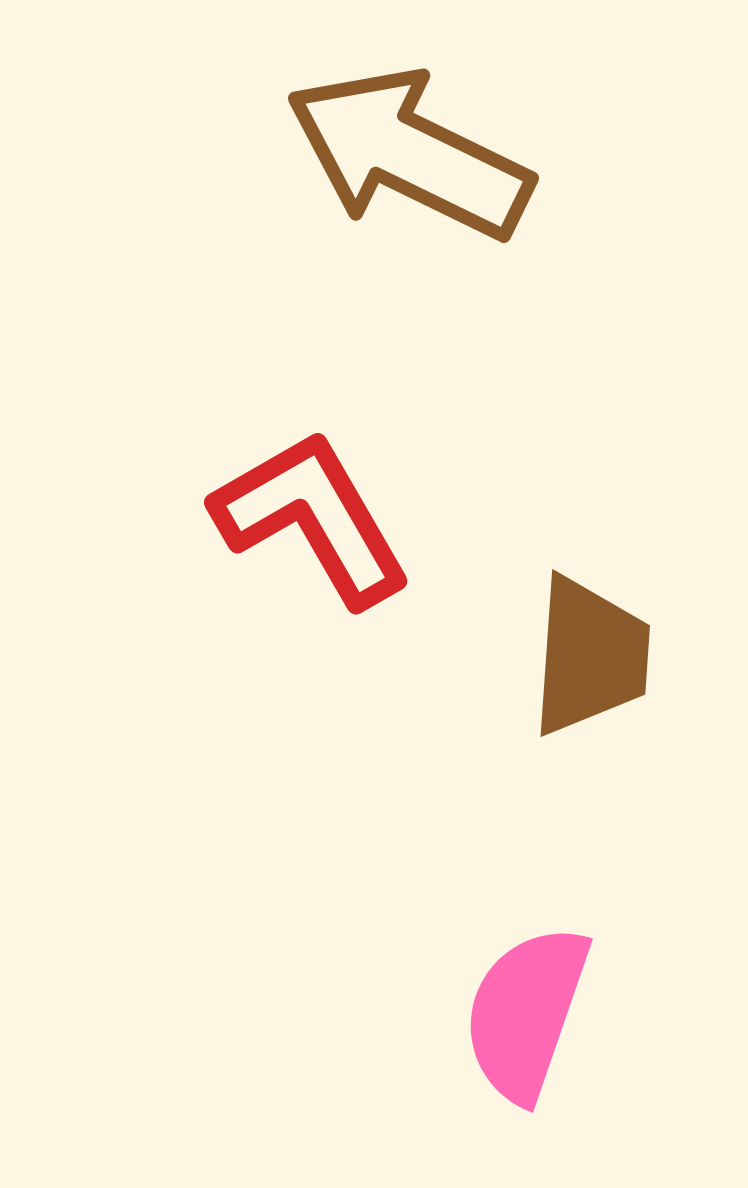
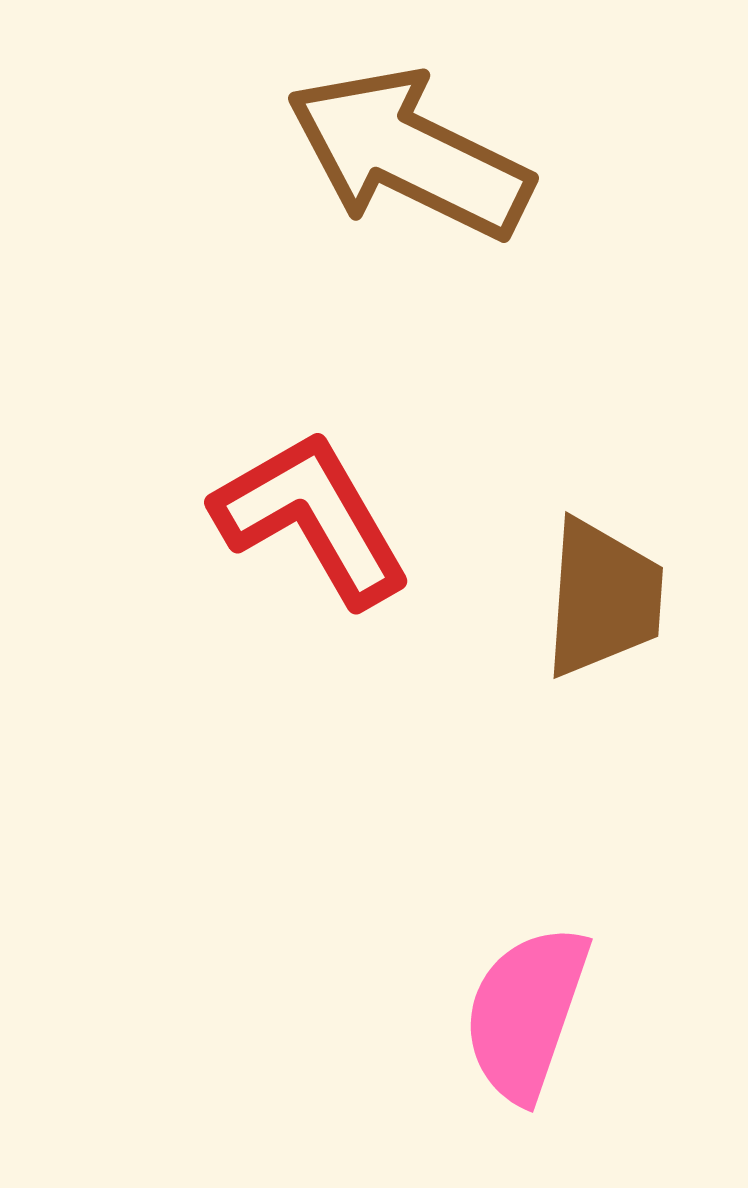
brown trapezoid: moved 13 px right, 58 px up
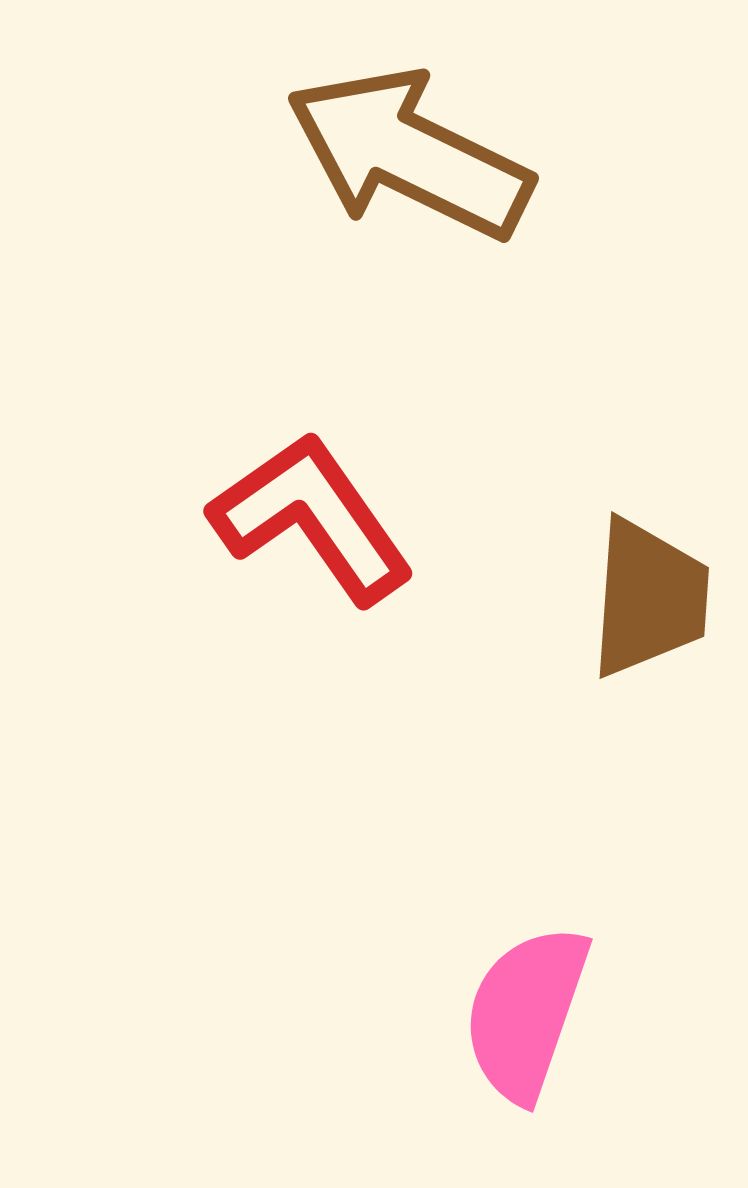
red L-shape: rotated 5 degrees counterclockwise
brown trapezoid: moved 46 px right
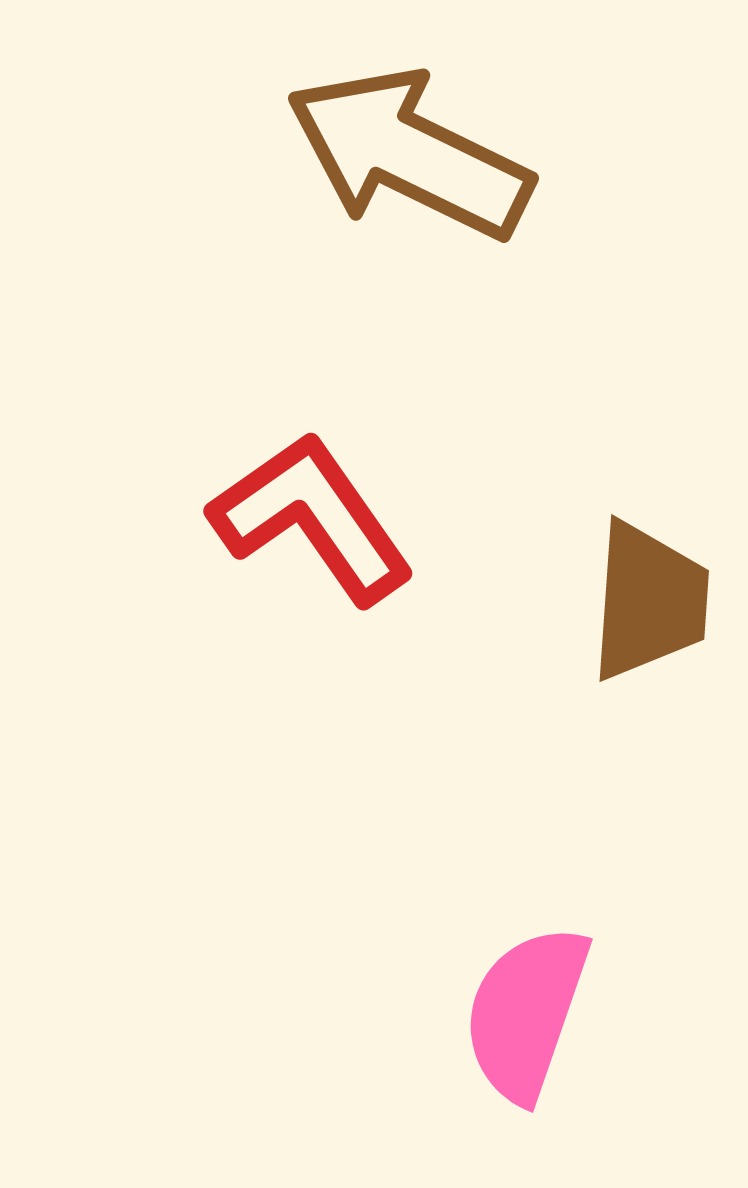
brown trapezoid: moved 3 px down
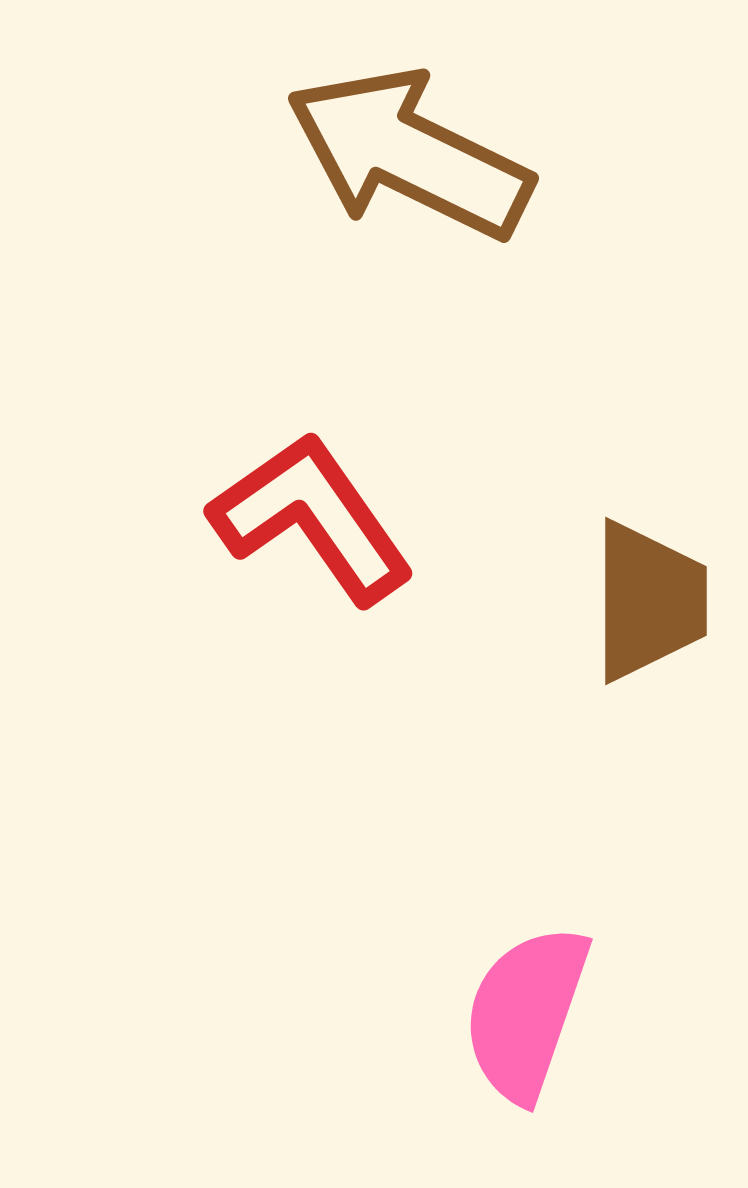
brown trapezoid: rotated 4 degrees counterclockwise
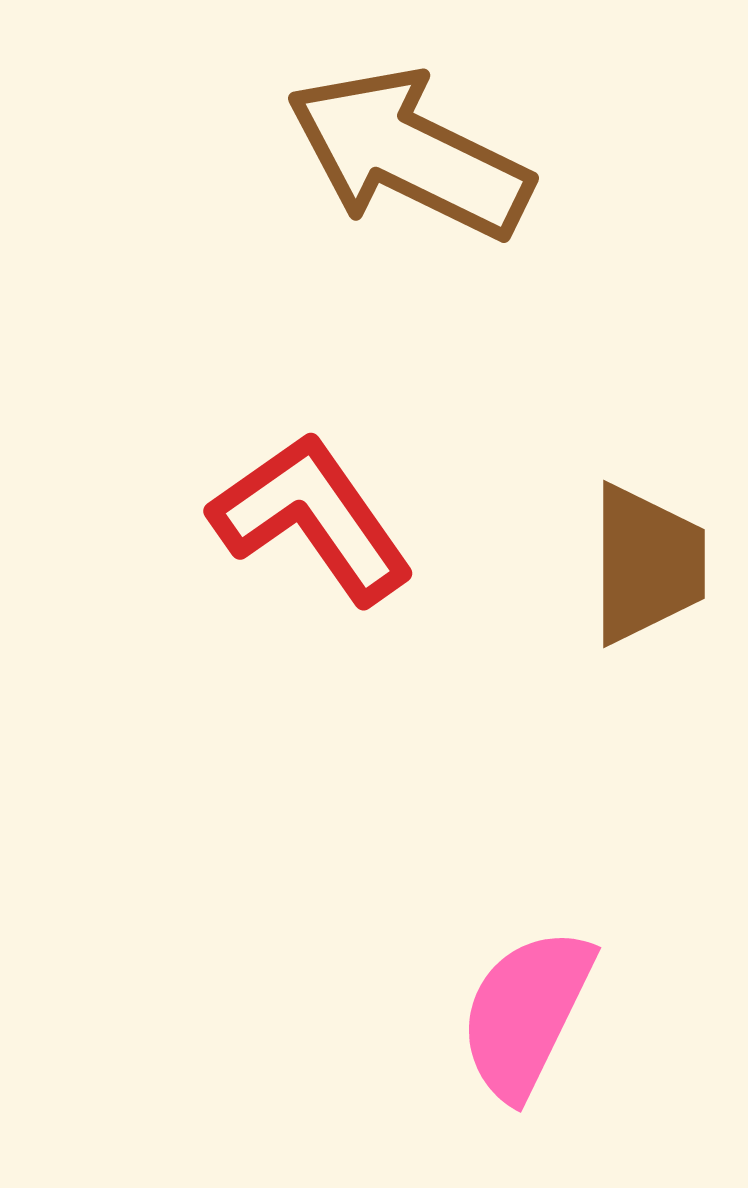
brown trapezoid: moved 2 px left, 37 px up
pink semicircle: rotated 7 degrees clockwise
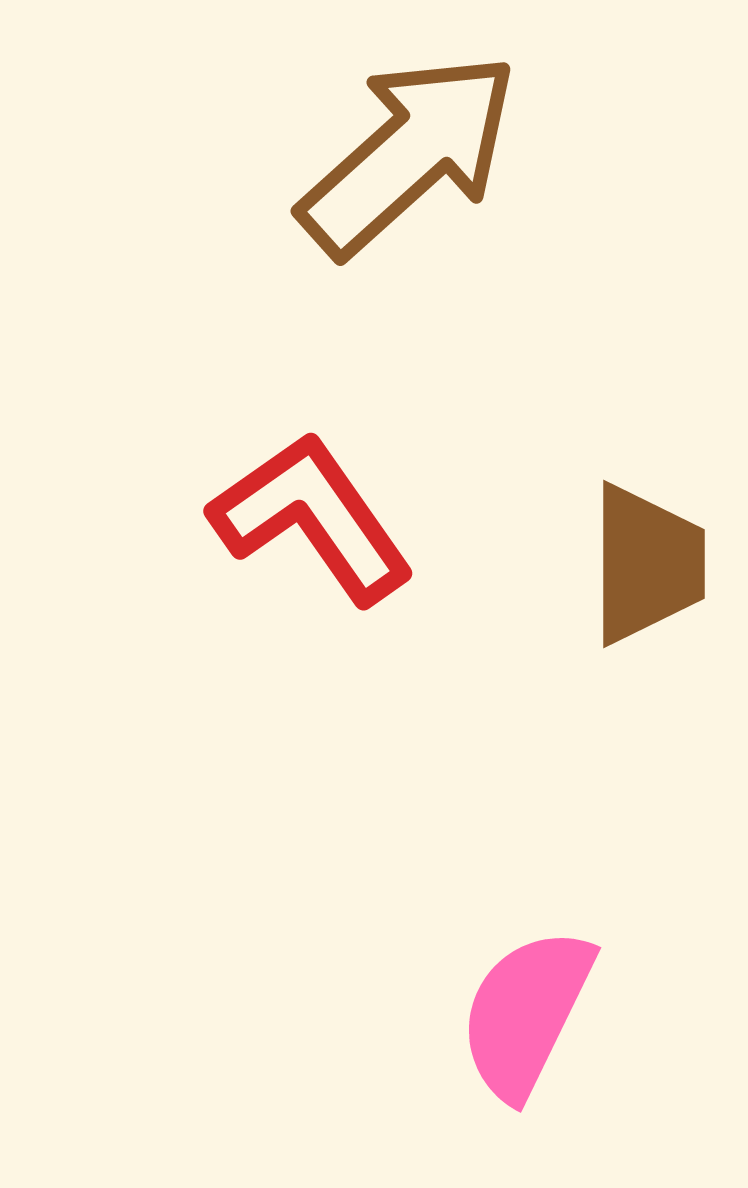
brown arrow: rotated 112 degrees clockwise
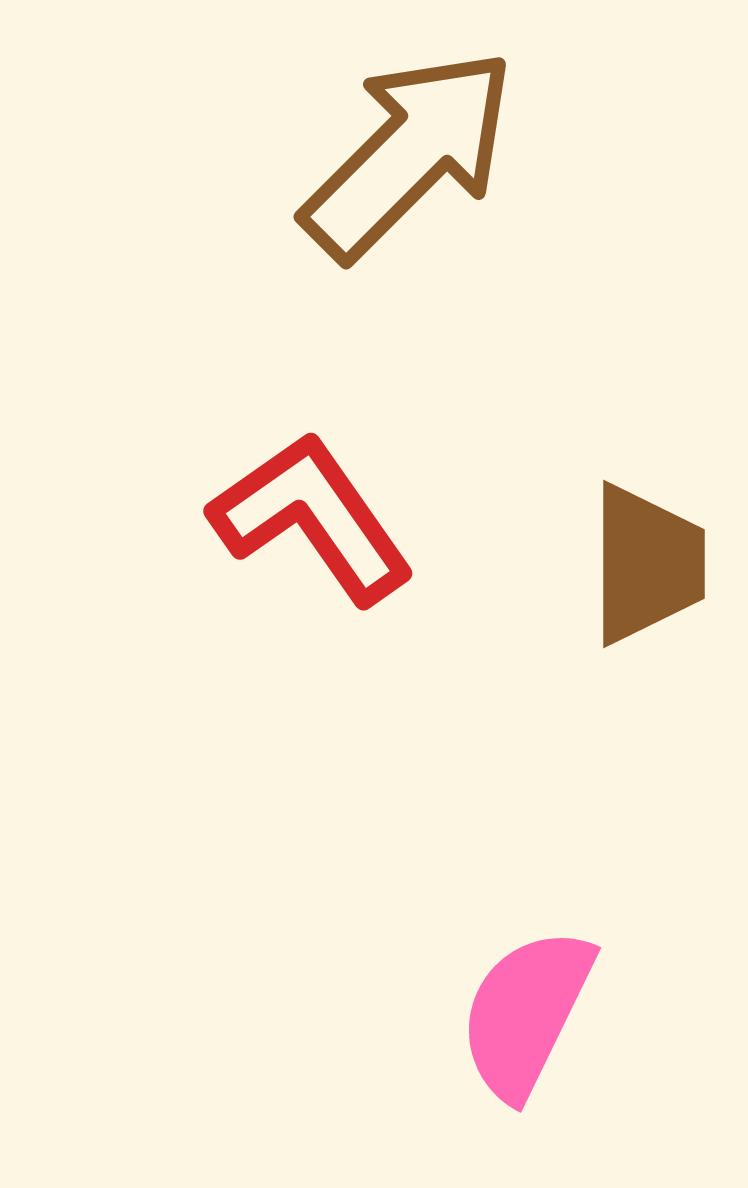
brown arrow: rotated 3 degrees counterclockwise
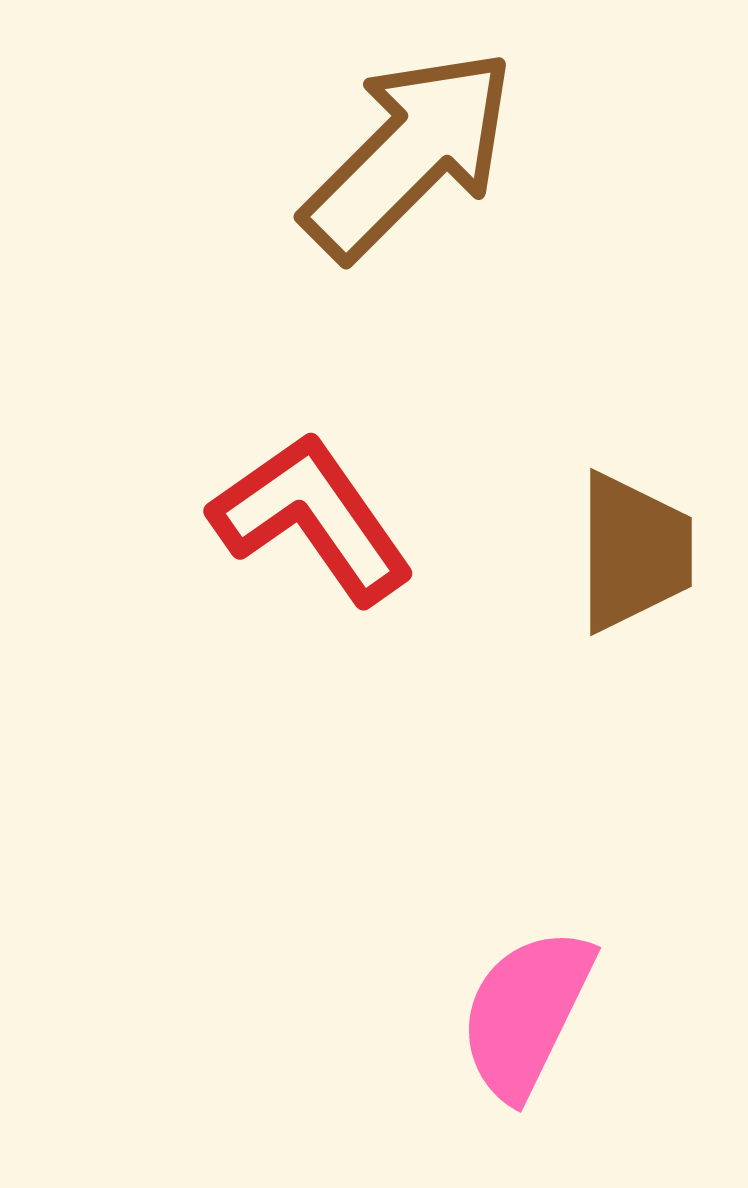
brown trapezoid: moved 13 px left, 12 px up
